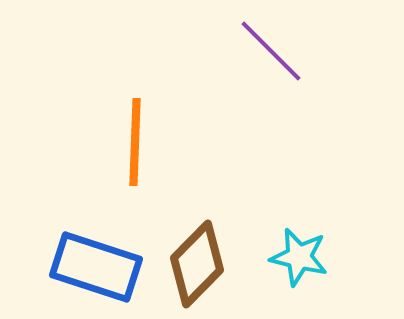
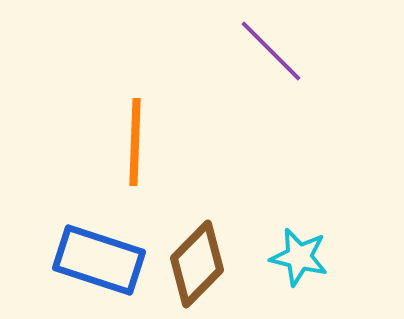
blue rectangle: moved 3 px right, 7 px up
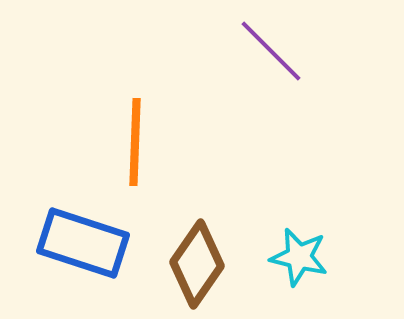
blue rectangle: moved 16 px left, 17 px up
brown diamond: rotated 10 degrees counterclockwise
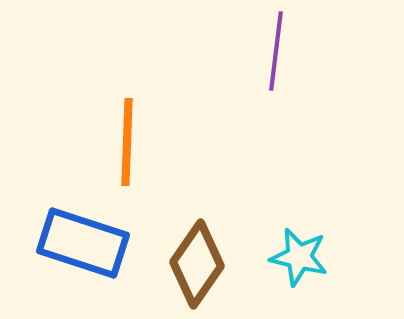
purple line: moved 5 px right; rotated 52 degrees clockwise
orange line: moved 8 px left
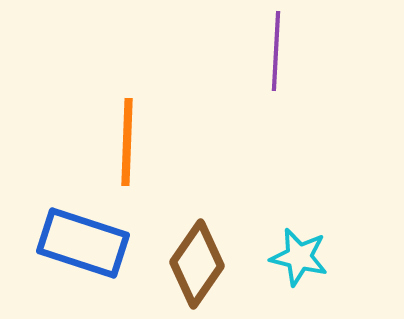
purple line: rotated 4 degrees counterclockwise
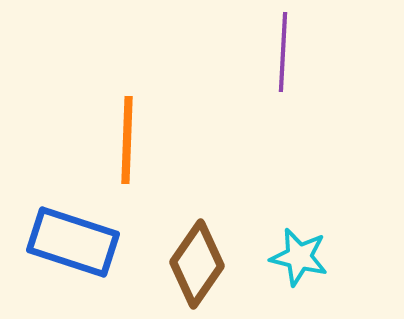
purple line: moved 7 px right, 1 px down
orange line: moved 2 px up
blue rectangle: moved 10 px left, 1 px up
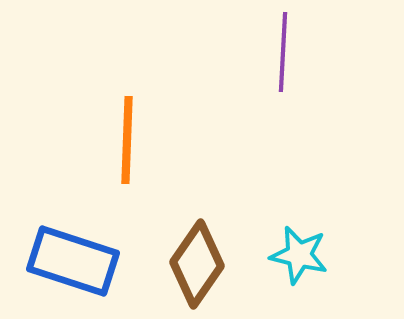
blue rectangle: moved 19 px down
cyan star: moved 2 px up
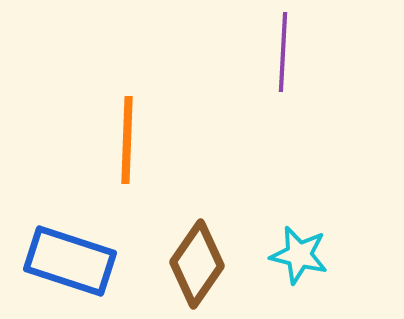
blue rectangle: moved 3 px left
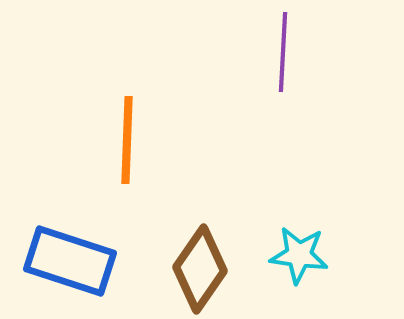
cyan star: rotated 6 degrees counterclockwise
brown diamond: moved 3 px right, 5 px down
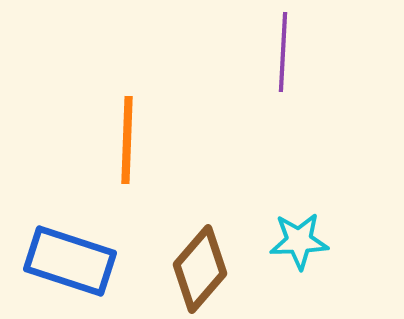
cyan star: moved 14 px up; rotated 10 degrees counterclockwise
brown diamond: rotated 6 degrees clockwise
